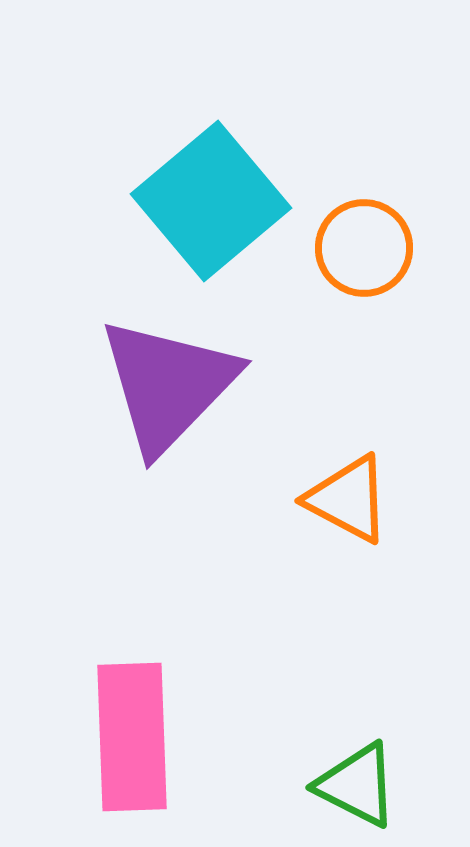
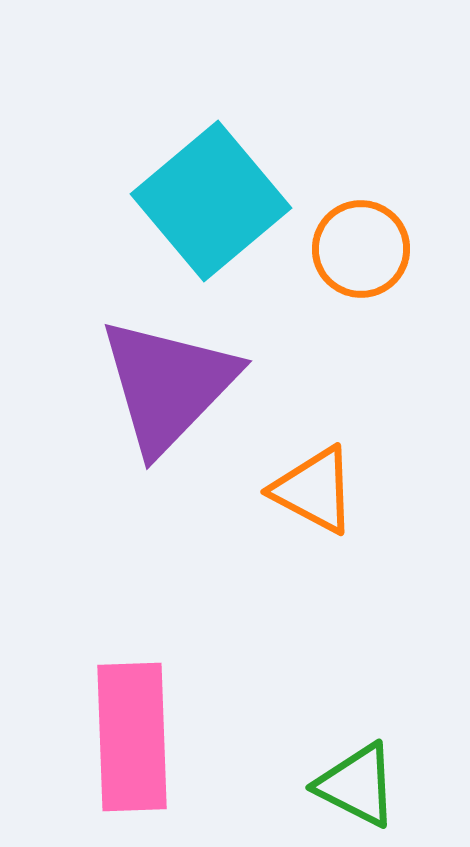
orange circle: moved 3 px left, 1 px down
orange triangle: moved 34 px left, 9 px up
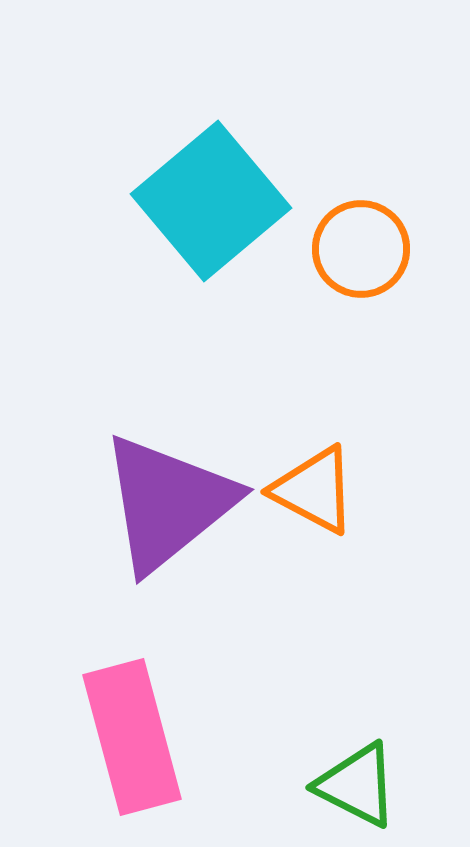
purple triangle: moved 118 px down; rotated 7 degrees clockwise
pink rectangle: rotated 13 degrees counterclockwise
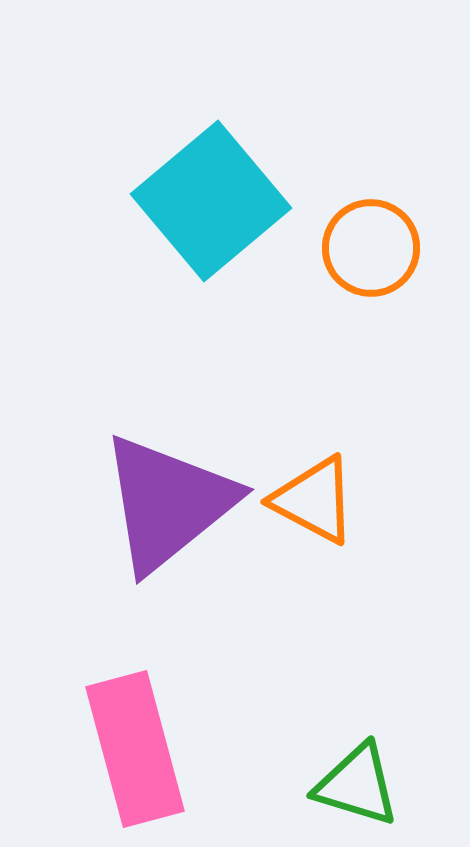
orange circle: moved 10 px right, 1 px up
orange triangle: moved 10 px down
pink rectangle: moved 3 px right, 12 px down
green triangle: rotated 10 degrees counterclockwise
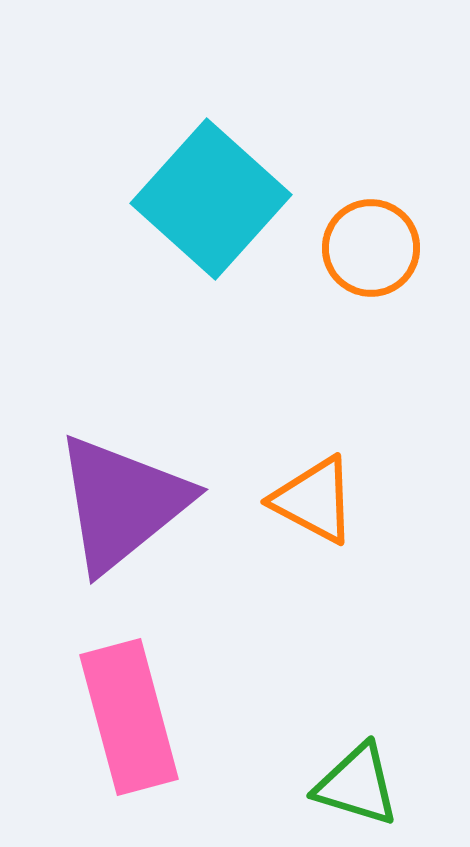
cyan square: moved 2 px up; rotated 8 degrees counterclockwise
purple triangle: moved 46 px left
pink rectangle: moved 6 px left, 32 px up
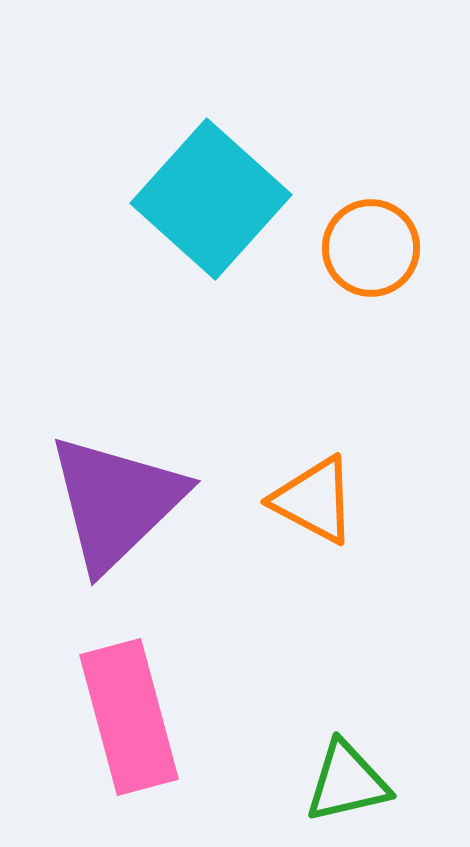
purple triangle: moved 6 px left, 1 px up; rotated 5 degrees counterclockwise
green triangle: moved 10 px left, 3 px up; rotated 30 degrees counterclockwise
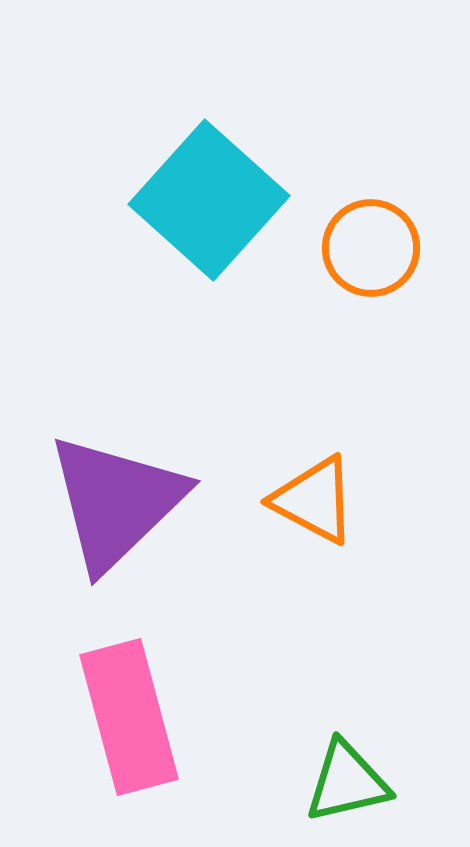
cyan square: moved 2 px left, 1 px down
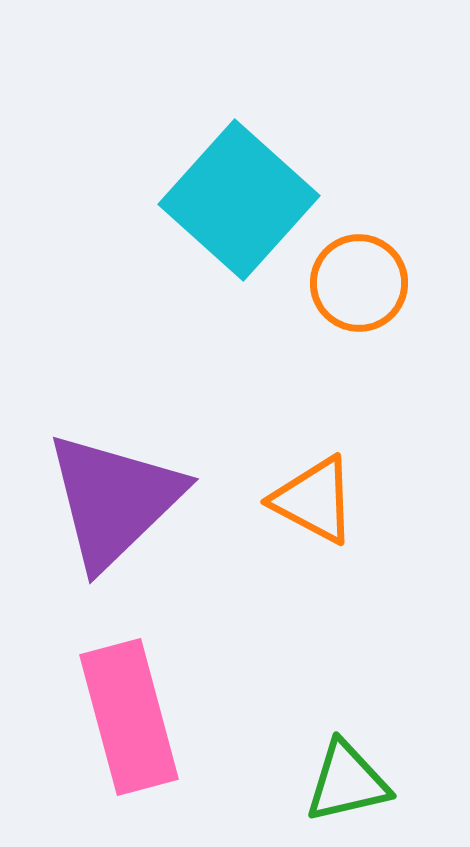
cyan square: moved 30 px right
orange circle: moved 12 px left, 35 px down
purple triangle: moved 2 px left, 2 px up
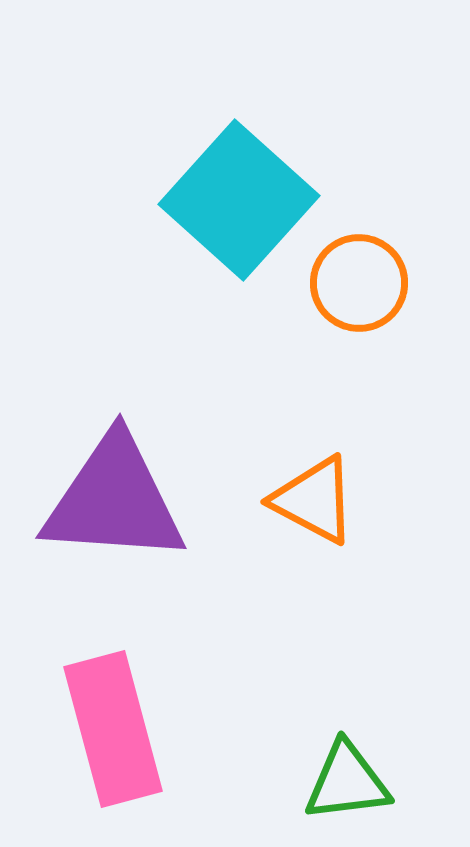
purple triangle: rotated 48 degrees clockwise
pink rectangle: moved 16 px left, 12 px down
green triangle: rotated 6 degrees clockwise
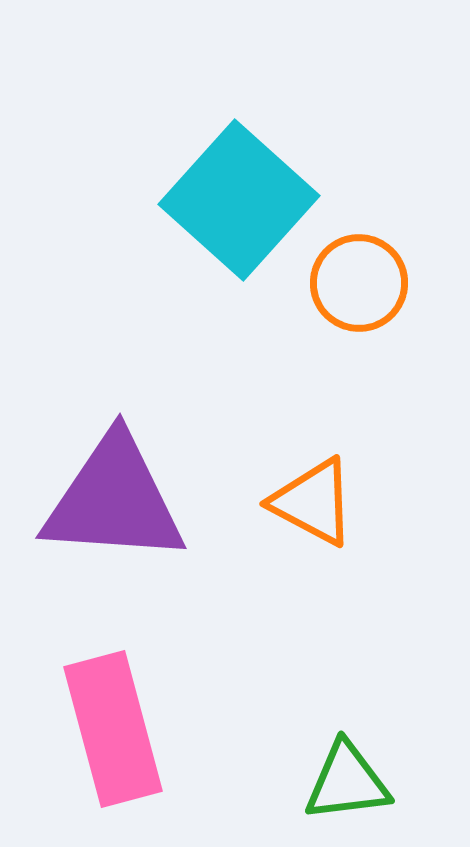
orange triangle: moved 1 px left, 2 px down
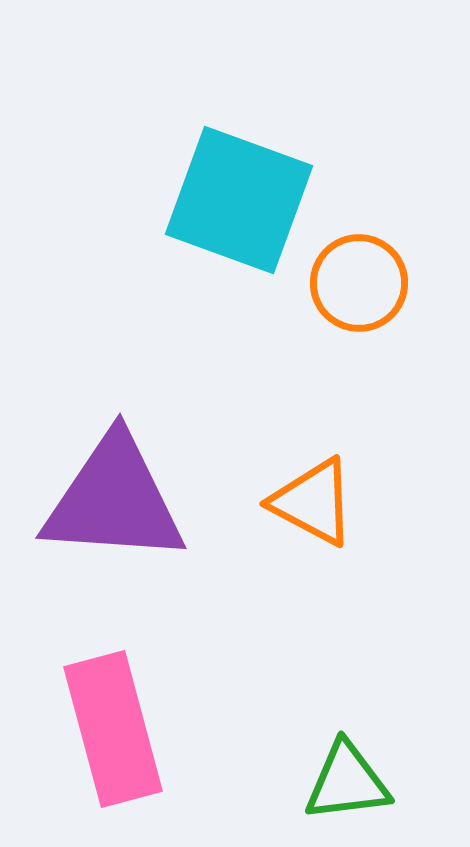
cyan square: rotated 22 degrees counterclockwise
